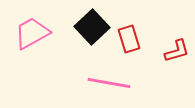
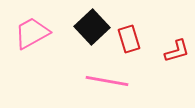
pink line: moved 2 px left, 2 px up
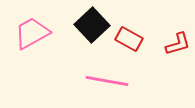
black square: moved 2 px up
red rectangle: rotated 44 degrees counterclockwise
red L-shape: moved 1 px right, 7 px up
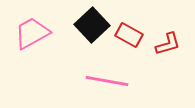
red rectangle: moved 4 px up
red L-shape: moved 10 px left
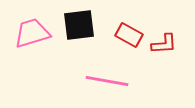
black square: moved 13 px left; rotated 36 degrees clockwise
pink trapezoid: rotated 12 degrees clockwise
red L-shape: moved 4 px left; rotated 12 degrees clockwise
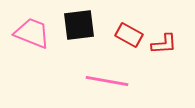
pink trapezoid: rotated 39 degrees clockwise
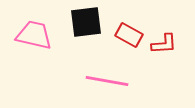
black square: moved 7 px right, 3 px up
pink trapezoid: moved 2 px right, 2 px down; rotated 9 degrees counterclockwise
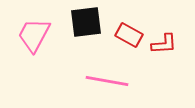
pink trapezoid: rotated 75 degrees counterclockwise
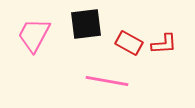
black square: moved 2 px down
red rectangle: moved 8 px down
